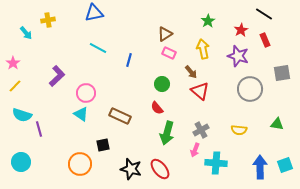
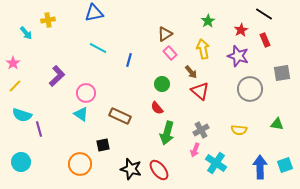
pink rectangle: moved 1 px right; rotated 24 degrees clockwise
cyan cross: rotated 30 degrees clockwise
red ellipse: moved 1 px left, 1 px down
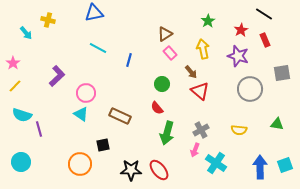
yellow cross: rotated 24 degrees clockwise
black star: moved 1 px down; rotated 15 degrees counterclockwise
